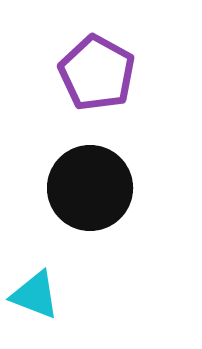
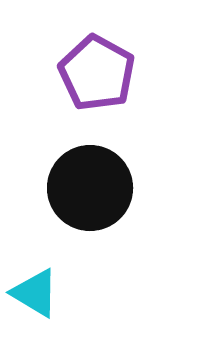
cyan triangle: moved 2 px up; rotated 10 degrees clockwise
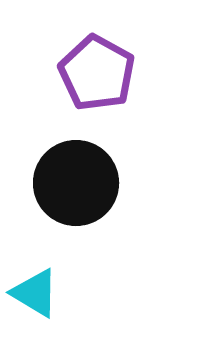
black circle: moved 14 px left, 5 px up
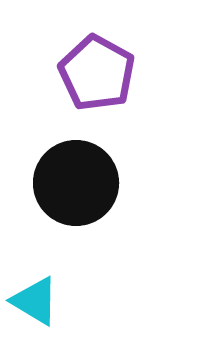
cyan triangle: moved 8 px down
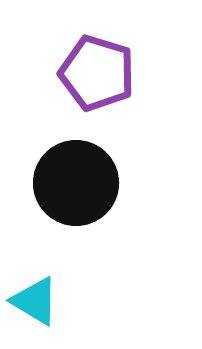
purple pentagon: rotated 12 degrees counterclockwise
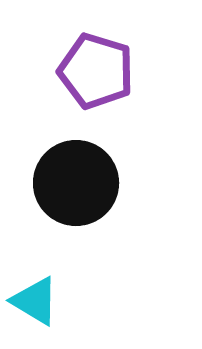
purple pentagon: moved 1 px left, 2 px up
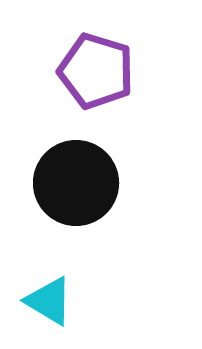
cyan triangle: moved 14 px right
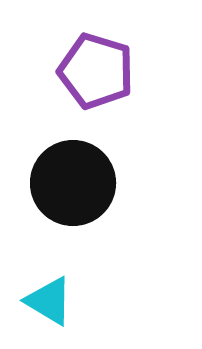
black circle: moved 3 px left
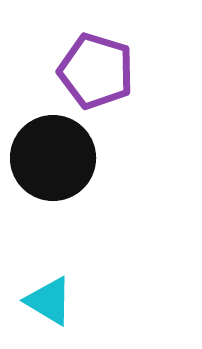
black circle: moved 20 px left, 25 px up
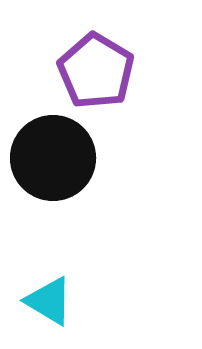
purple pentagon: rotated 14 degrees clockwise
